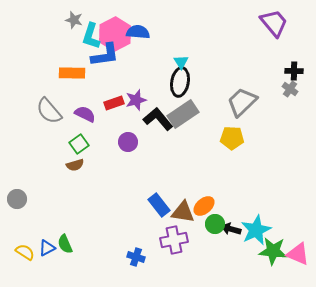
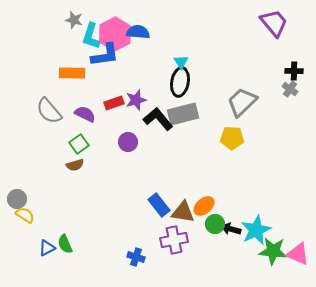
gray rectangle: rotated 20 degrees clockwise
yellow semicircle: moved 37 px up
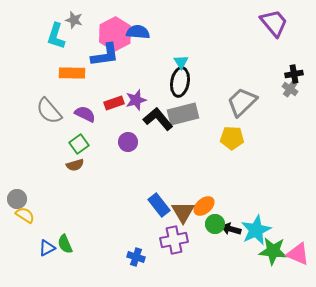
cyan L-shape: moved 35 px left
black cross: moved 3 px down; rotated 12 degrees counterclockwise
brown triangle: rotated 50 degrees clockwise
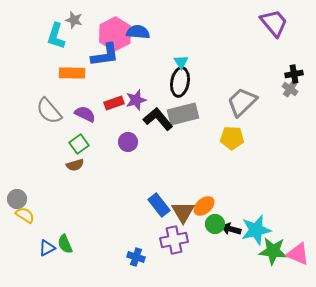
cyan star: rotated 12 degrees clockwise
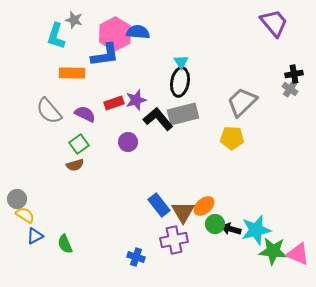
blue triangle: moved 12 px left, 12 px up
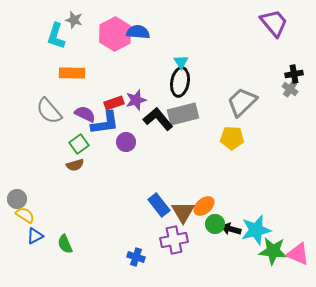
blue L-shape: moved 68 px down
purple circle: moved 2 px left
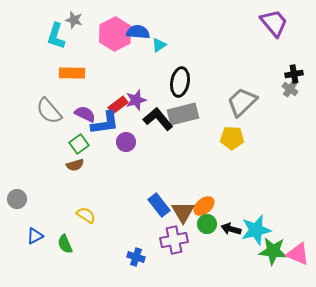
cyan triangle: moved 22 px left, 17 px up; rotated 28 degrees clockwise
red rectangle: moved 4 px right, 2 px down; rotated 18 degrees counterclockwise
yellow semicircle: moved 61 px right
green circle: moved 8 px left
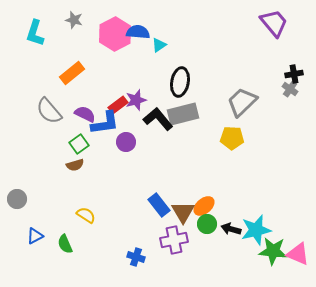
cyan L-shape: moved 21 px left, 3 px up
orange rectangle: rotated 40 degrees counterclockwise
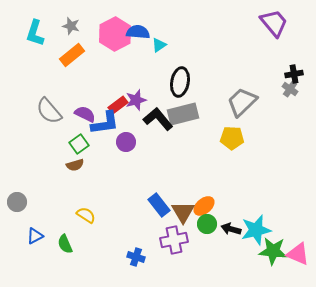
gray star: moved 3 px left, 6 px down
orange rectangle: moved 18 px up
gray circle: moved 3 px down
